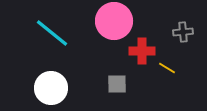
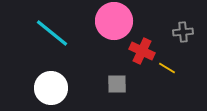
red cross: rotated 25 degrees clockwise
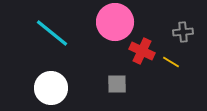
pink circle: moved 1 px right, 1 px down
yellow line: moved 4 px right, 6 px up
